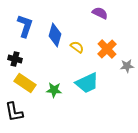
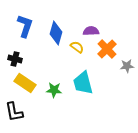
purple semicircle: moved 9 px left, 18 px down; rotated 28 degrees counterclockwise
blue diamond: moved 1 px right, 2 px up
cyan trapezoid: moved 4 px left; rotated 100 degrees clockwise
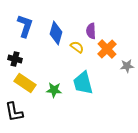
purple semicircle: rotated 91 degrees counterclockwise
